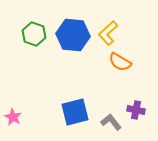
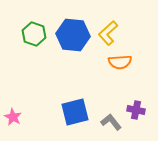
orange semicircle: rotated 35 degrees counterclockwise
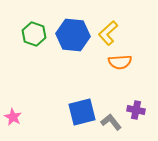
blue square: moved 7 px right
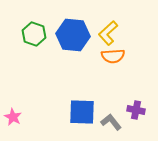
orange semicircle: moved 7 px left, 6 px up
blue square: rotated 16 degrees clockwise
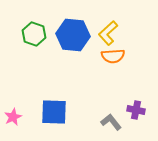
blue square: moved 28 px left
pink star: rotated 18 degrees clockwise
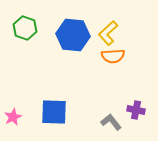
green hexagon: moved 9 px left, 6 px up
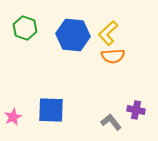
blue square: moved 3 px left, 2 px up
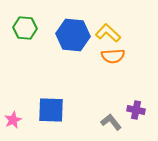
green hexagon: rotated 15 degrees counterclockwise
yellow L-shape: rotated 85 degrees clockwise
pink star: moved 3 px down
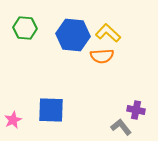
orange semicircle: moved 11 px left
gray L-shape: moved 10 px right, 5 px down
